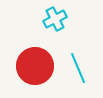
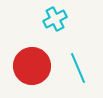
red circle: moved 3 px left
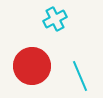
cyan line: moved 2 px right, 8 px down
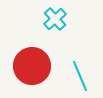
cyan cross: rotated 15 degrees counterclockwise
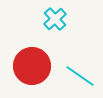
cyan line: rotated 32 degrees counterclockwise
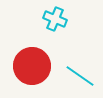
cyan cross: rotated 25 degrees counterclockwise
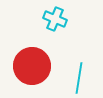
cyan line: moved 1 px left, 2 px down; rotated 64 degrees clockwise
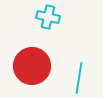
cyan cross: moved 7 px left, 2 px up; rotated 10 degrees counterclockwise
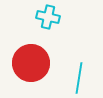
red circle: moved 1 px left, 3 px up
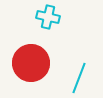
cyan line: rotated 12 degrees clockwise
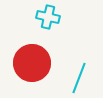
red circle: moved 1 px right
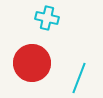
cyan cross: moved 1 px left, 1 px down
